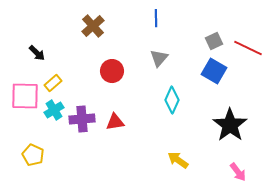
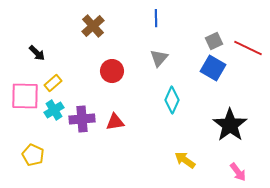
blue square: moved 1 px left, 3 px up
yellow arrow: moved 7 px right
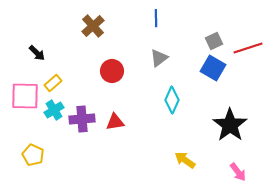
red line: rotated 44 degrees counterclockwise
gray triangle: rotated 12 degrees clockwise
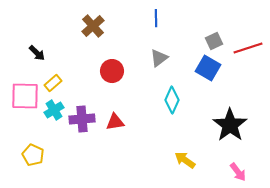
blue square: moved 5 px left
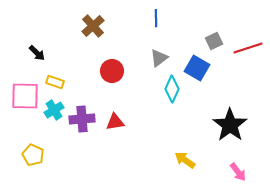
blue square: moved 11 px left
yellow rectangle: moved 2 px right, 1 px up; rotated 60 degrees clockwise
cyan diamond: moved 11 px up
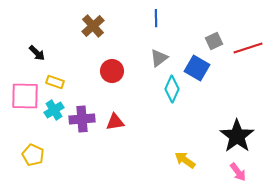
black star: moved 7 px right, 11 px down
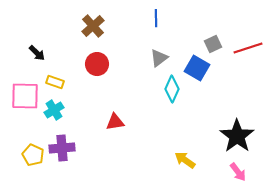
gray square: moved 1 px left, 3 px down
red circle: moved 15 px left, 7 px up
purple cross: moved 20 px left, 29 px down
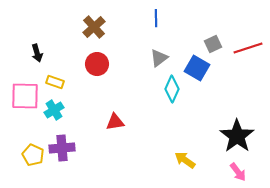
brown cross: moved 1 px right, 1 px down
black arrow: rotated 30 degrees clockwise
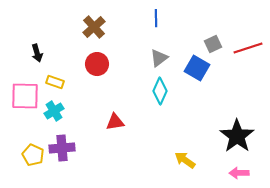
cyan diamond: moved 12 px left, 2 px down
cyan cross: moved 1 px down
pink arrow: moved 1 px right, 1 px down; rotated 126 degrees clockwise
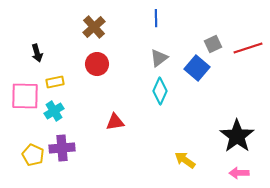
blue square: rotated 10 degrees clockwise
yellow rectangle: rotated 30 degrees counterclockwise
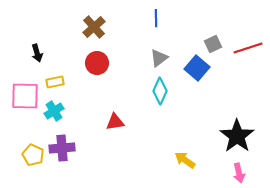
red circle: moved 1 px up
pink arrow: rotated 102 degrees counterclockwise
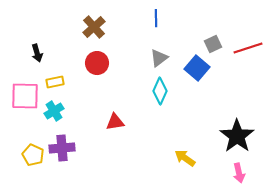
yellow arrow: moved 2 px up
